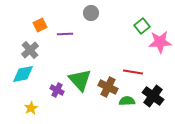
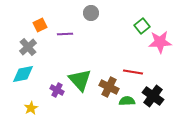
gray cross: moved 2 px left, 3 px up
brown cross: moved 1 px right
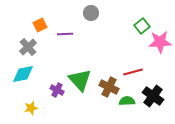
red line: rotated 24 degrees counterclockwise
yellow star: rotated 16 degrees clockwise
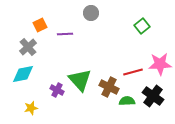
pink star: moved 22 px down
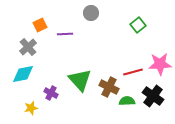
green square: moved 4 px left, 1 px up
purple cross: moved 6 px left, 3 px down
